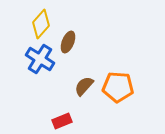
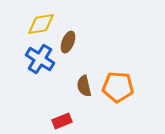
yellow diamond: rotated 40 degrees clockwise
brown semicircle: rotated 55 degrees counterclockwise
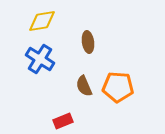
yellow diamond: moved 1 px right, 3 px up
brown ellipse: moved 20 px right; rotated 30 degrees counterclockwise
brown semicircle: rotated 10 degrees counterclockwise
red rectangle: moved 1 px right
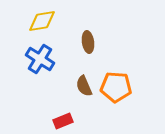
orange pentagon: moved 2 px left
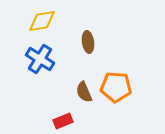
brown semicircle: moved 6 px down
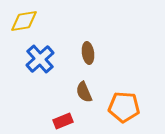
yellow diamond: moved 18 px left
brown ellipse: moved 11 px down
blue cross: rotated 16 degrees clockwise
orange pentagon: moved 8 px right, 20 px down
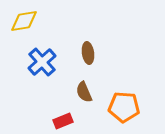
blue cross: moved 2 px right, 3 px down
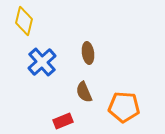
yellow diamond: rotated 68 degrees counterclockwise
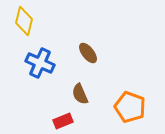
brown ellipse: rotated 30 degrees counterclockwise
blue cross: moved 2 px left, 1 px down; rotated 24 degrees counterclockwise
brown semicircle: moved 4 px left, 2 px down
orange pentagon: moved 6 px right; rotated 16 degrees clockwise
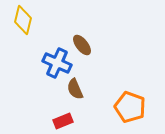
yellow diamond: moved 1 px left, 1 px up
brown ellipse: moved 6 px left, 8 px up
blue cross: moved 17 px right
brown semicircle: moved 5 px left, 5 px up
